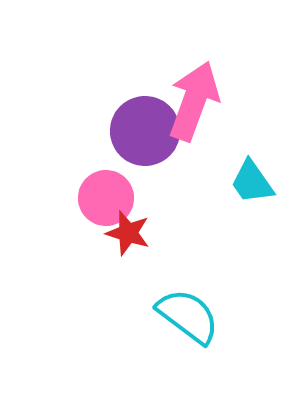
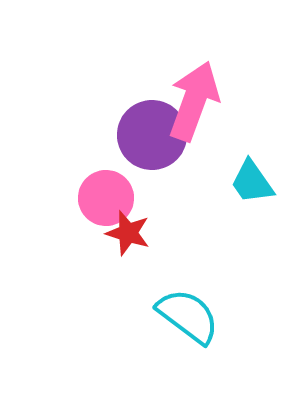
purple circle: moved 7 px right, 4 px down
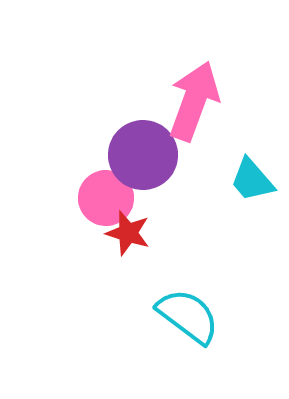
purple circle: moved 9 px left, 20 px down
cyan trapezoid: moved 2 px up; rotated 6 degrees counterclockwise
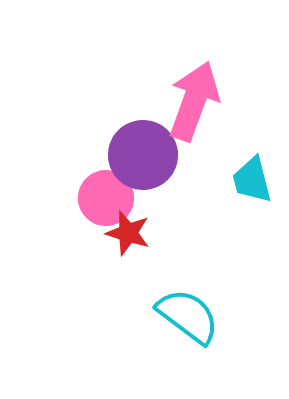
cyan trapezoid: rotated 27 degrees clockwise
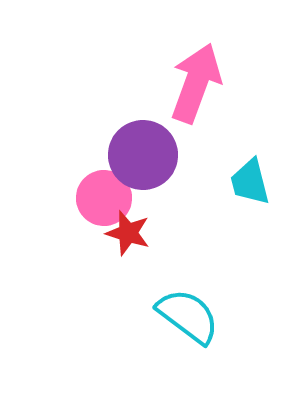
pink arrow: moved 2 px right, 18 px up
cyan trapezoid: moved 2 px left, 2 px down
pink circle: moved 2 px left
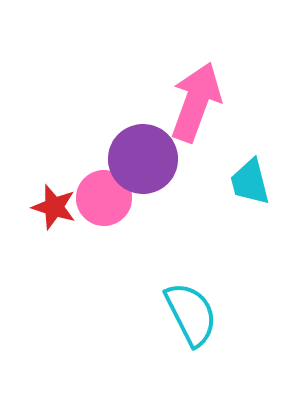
pink arrow: moved 19 px down
purple circle: moved 4 px down
red star: moved 74 px left, 26 px up
cyan semicircle: moved 3 px right, 2 px up; rotated 26 degrees clockwise
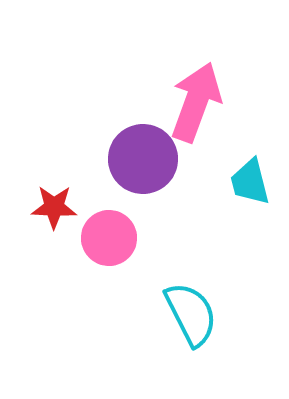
pink circle: moved 5 px right, 40 px down
red star: rotated 15 degrees counterclockwise
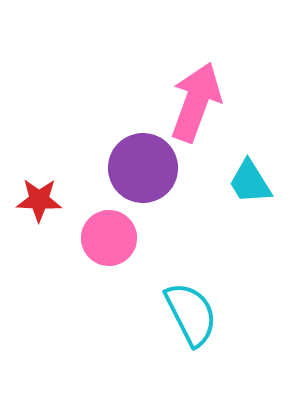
purple circle: moved 9 px down
cyan trapezoid: rotated 18 degrees counterclockwise
red star: moved 15 px left, 7 px up
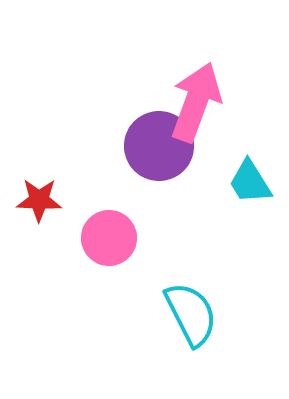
purple circle: moved 16 px right, 22 px up
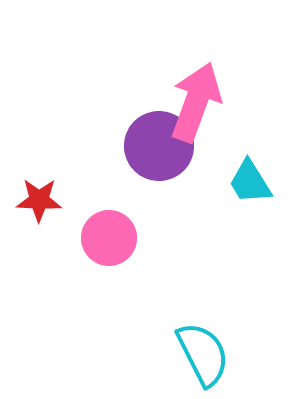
cyan semicircle: moved 12 px right, 40 px down
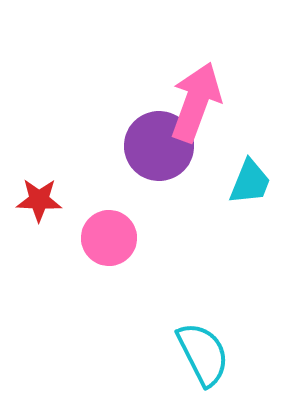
cyan trapezoid: rotated 126 degrees counterclockwise
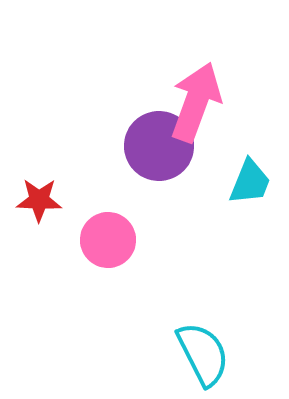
pink circle: moved 1 px left, 2 px down
